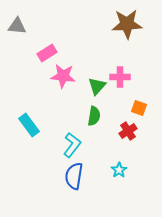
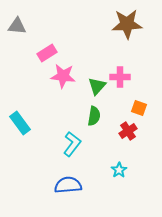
cyan rectangle: moved 9 px left, 2 px up
cyan L-shape: moved 1 px up
blue semicircle: moved 6 px left, 9 px down; rotated 76 degrees clockwise
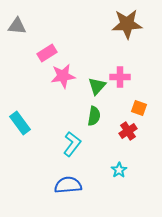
pink star: rotated 15 degrees counterclockwise
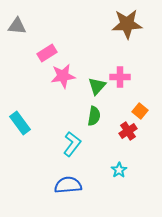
orange square: moved 1 px right, 3 px down; rotated 21 degrees clockwise
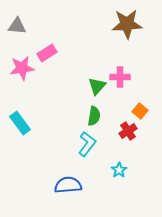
pink star: moved 41 px left, 8 px up
cyan L-shape: moved 15 px right
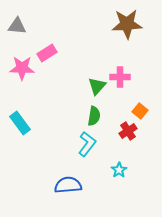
pink star: rotated 10 degrees clockwise
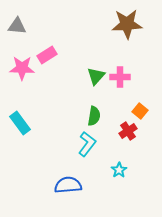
pink rectangle: moved 2 px down
green triangle: moved 1 px left, 10 px up
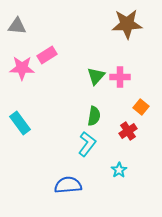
orange square: moved 1 px right, 4 px up
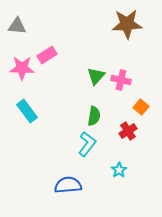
pink cross: moved 1 px right, 3 px down; rotated 12 degrees clockwise
cyan rectangle: moved 7 px right, 12 px up
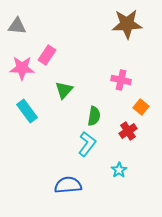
pink rectangle: rotated 24 degrees counterclockwise
green triangle: moved 32 px left, 14 px down
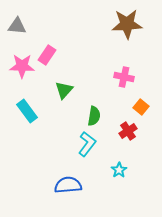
pink star: moved 2 px up
pink cross: moved 3 px right, 3 px up
